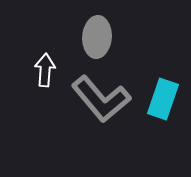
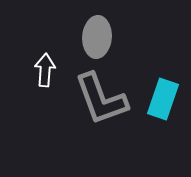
gray L-shape: rotated 20 degrees clockwise
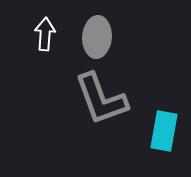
white arrow: moved 36 px up
cyan rectangle: moved 1 px right, 32 px down; rotated 9 degrees counterclockwise
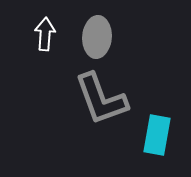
cyan rectangle: moved 7 px left, 4 px down
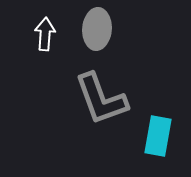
gray ellipse: moved 8 px up
cyan rectangle: moved 1 px right, 1 px down
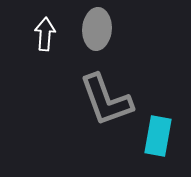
gray L-shape: moved 5 px right, 1 px down
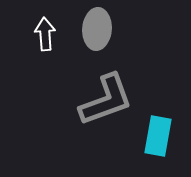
white arrow: rotated 8 degrees counterclockwise
gray L-shape: rotated 90 degrees counterclockwise
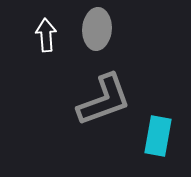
white arrow: moved 1 px right, 1 px down
gray L-shape: moved 2 px left
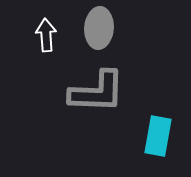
gray ellipse: moved 2 px right, 1 px up
gray L-shape: moved 7 px left, 8 px up; rotated 22 degrees clockwise
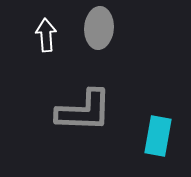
gray L-shape: moved 13 px left, 19 px down
